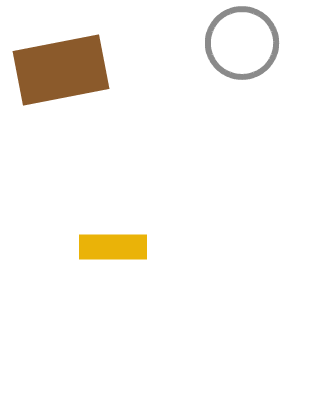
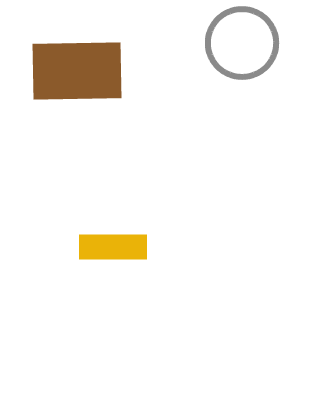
brown rectangle: moved 16 px right, 1 px down; rotated 10 degrees clockwise
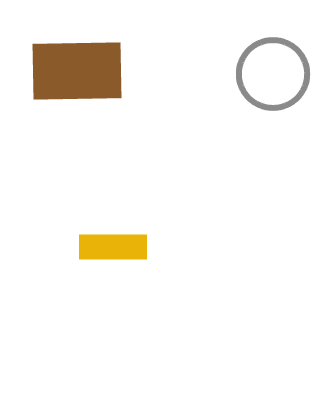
gray circle: moved 31 px right, 31 px down
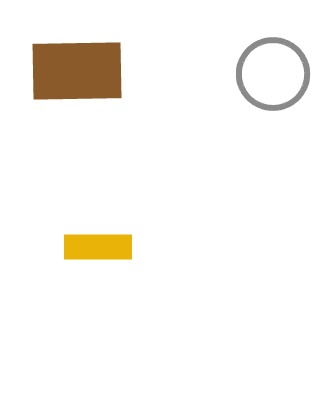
yellow rectangle: moved 15 px left
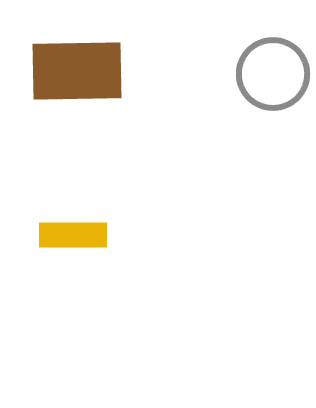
yellow rectangle: moved 25 px left, 12 px up
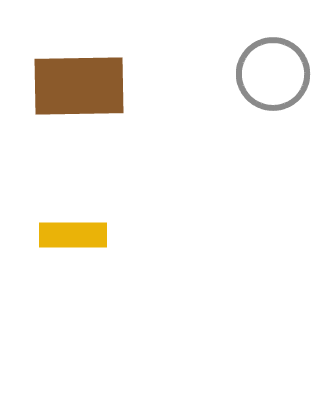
brown rectangle: moved 2 px right, 15 px down
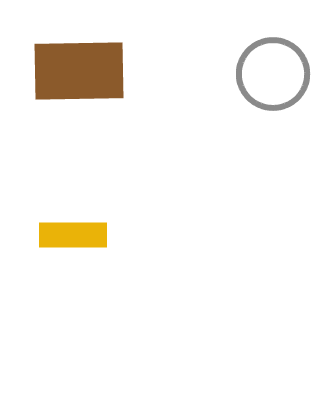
brown rectangle: moved 15 px up
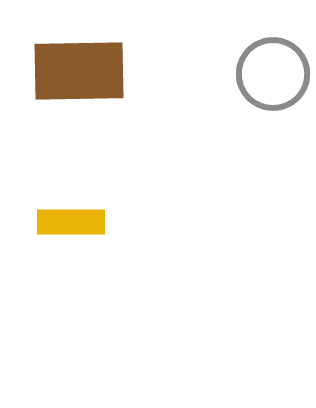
yellow rectangle: moved 2 px left, 13 px up
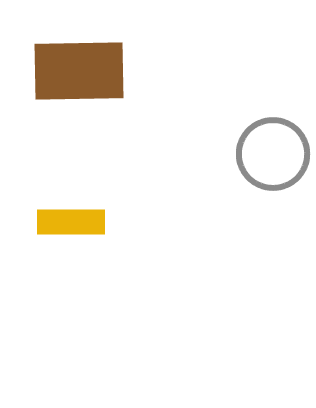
gray circle: moved 80 px down
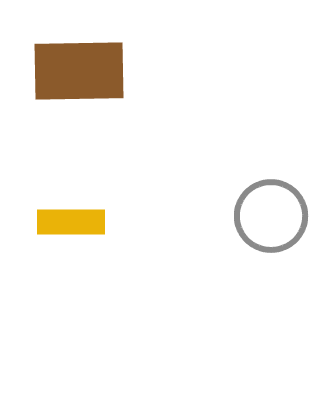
gray circle: moved 2 px left, 62 px down
